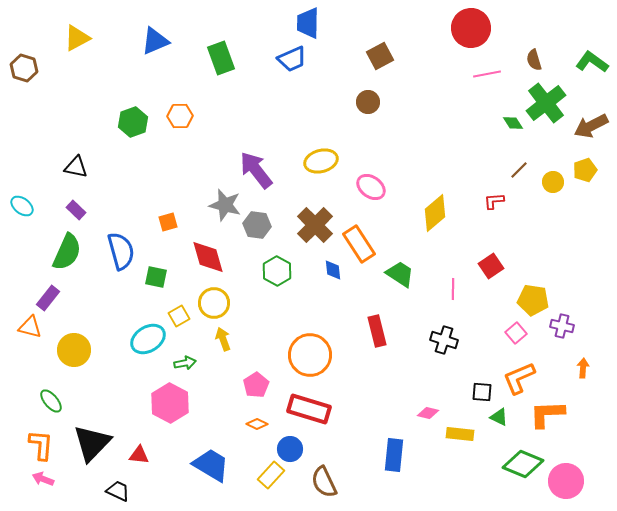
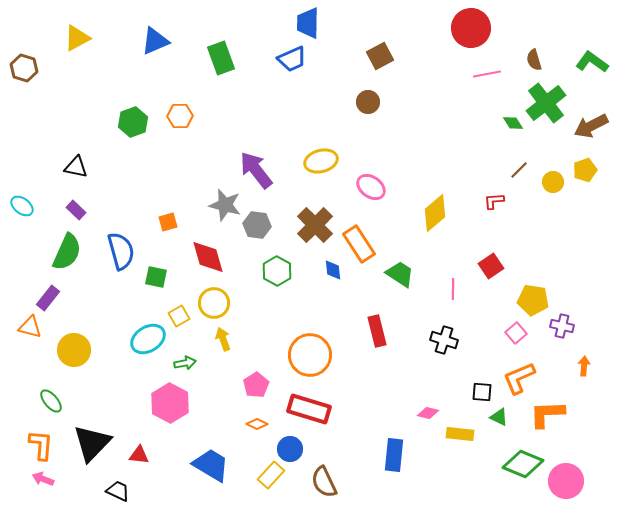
orange arrow at (583, 368): moved 1 px right, 2 px up
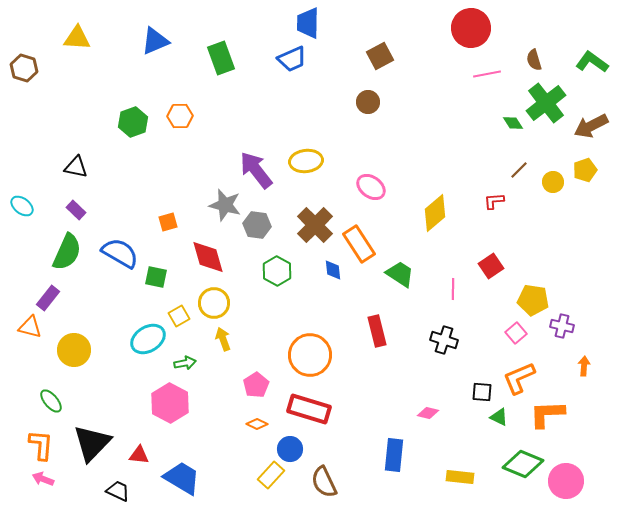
yellow triangle at (77, 38): rotated 32 degrees clockwise
yellow ellipse at (321, 161): moved 15 px left; rotated 8 degrees clockwise
blue semicircle at (121, 251): moved 1 px left, 2 px down; rotated 45 degrees counterclockwise
yellow rectangle at (460, 434): moved 43 px down
blue trapezoid at (211, 465): moved 29 px left, 13 px down
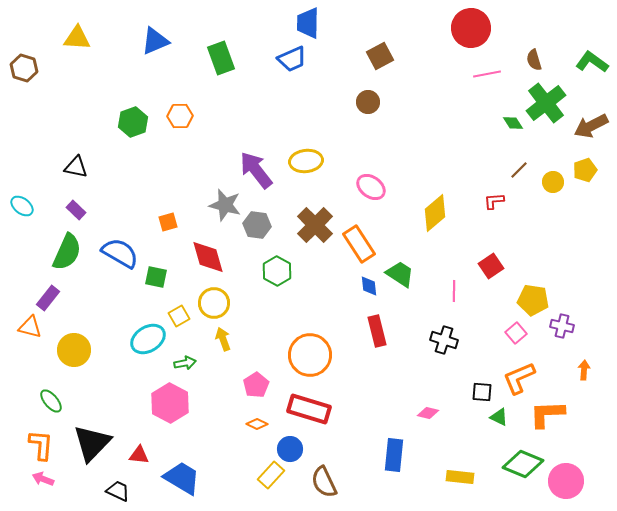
blue diamond at (333, 270): moved 36 px right, 16 px down
pink line at (453, 289): moved 1 px right, 2 px down
orange arrow at (584, 366): moved 4 px down
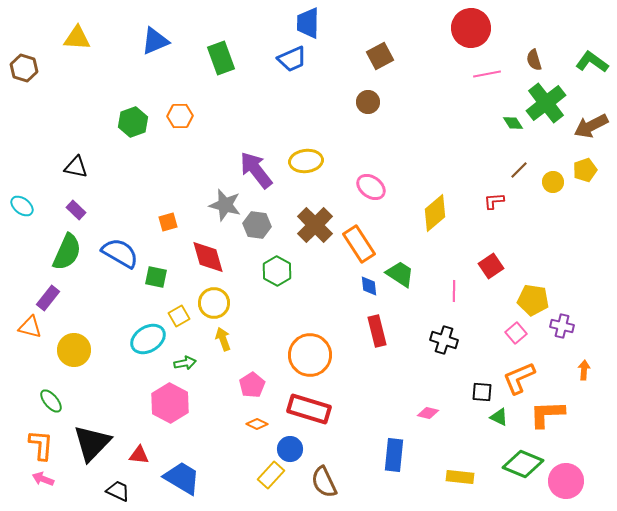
pink pentagon at (256, 385): moved 4 px left
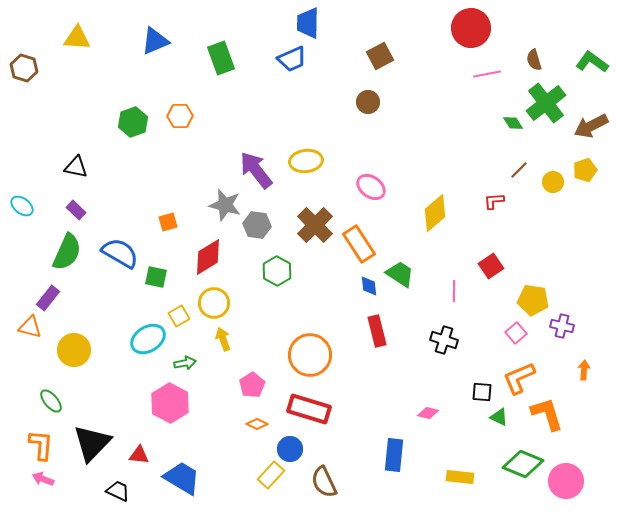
red diamond at (208, 257): rotated 75 degrees clockwise
orange L-shape at (547, 414): rotated 75 degrees clockwise
